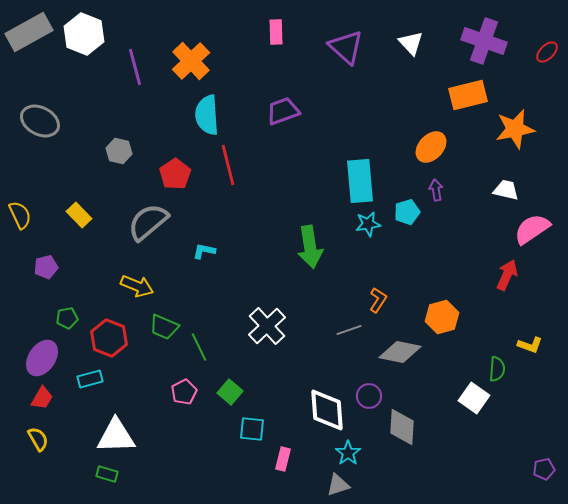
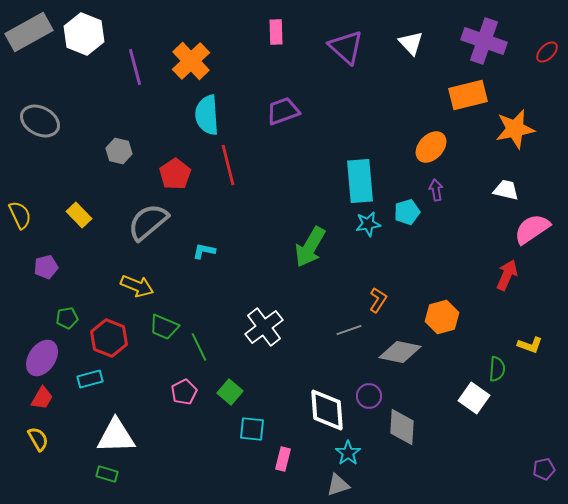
green arrow at (310, 247): rotated 39 degrees clockwise
white cross at (267, 326): moved 3 px left, 1 px down; rotated 6 degrees clockwise
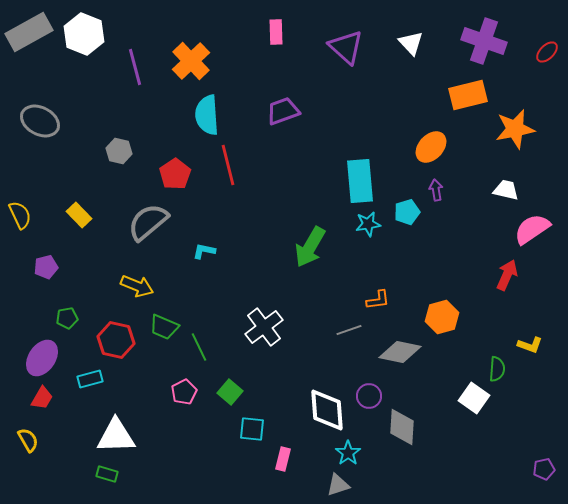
orange L-shape at (378, 300): rotated 50 degrees clockwise
red hexagon at (109, 338): moved 7 px right, 2 px down; rotated 9 degrees counterclockwise
yellow semicircle at (38, 439): moved 10 px left, 1 px down
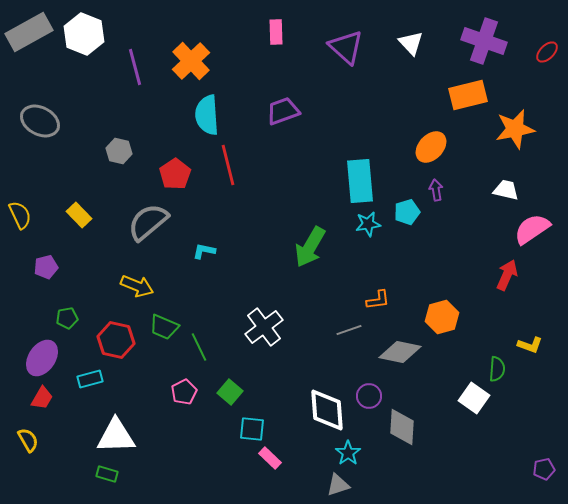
pink rectangle at (283, 459): moved 13 px left, 1 px up; rotated 60 degrees counterclockwise
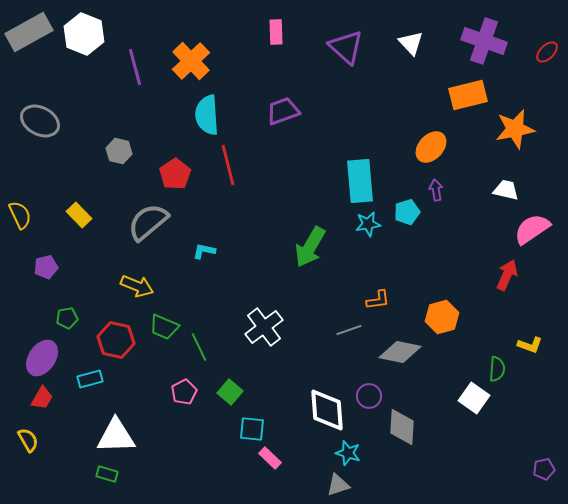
cyan star at (348, 453): rotated 20 degrees counterclockwise
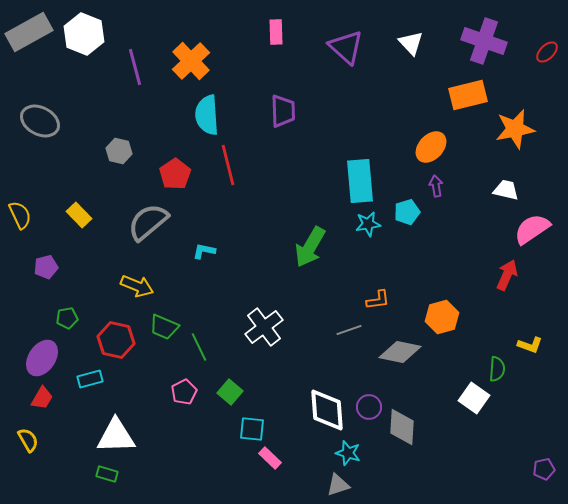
purple trapezoid at (283, 111): rotated 108 degrees clockwise
purple arrow at (436, 190): moved 4 px up
purple circle at (369, 396): moved 11 px down
